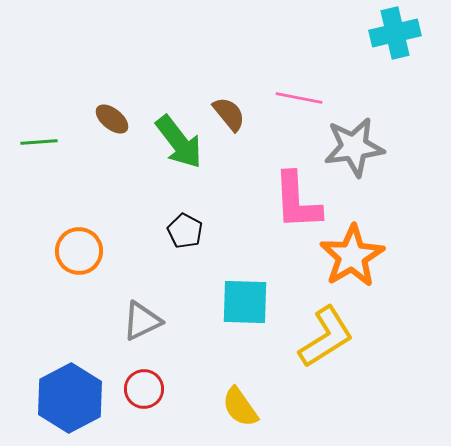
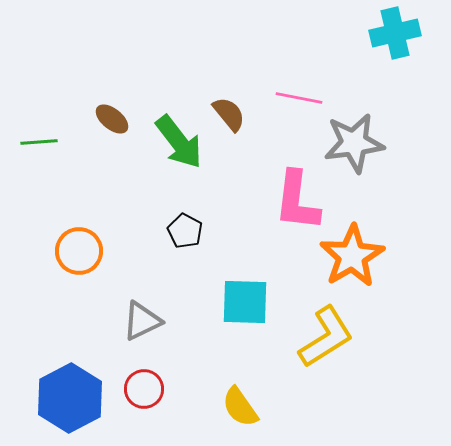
gray star: moved 4 px up
pink L-shape: rotated 10 degrees clockwise
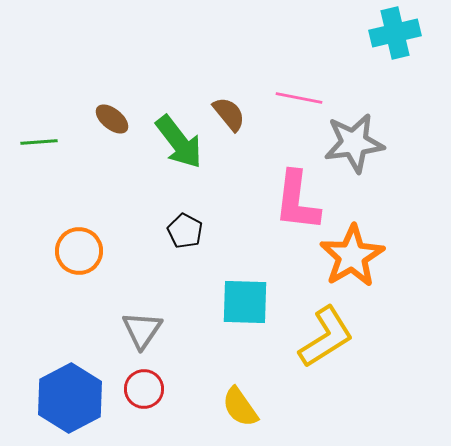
gray triangle: moved 9 px down; rotated 30 degrees counterclockwise
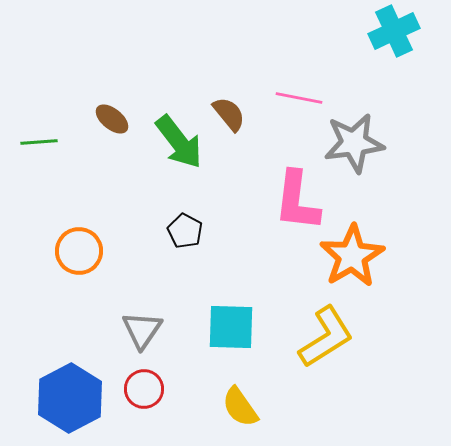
cyan cross: moved 1 px left, 2 px up; rotated 12 degrees counterclockwise
cyan square: moved 14 px left, 25 px down
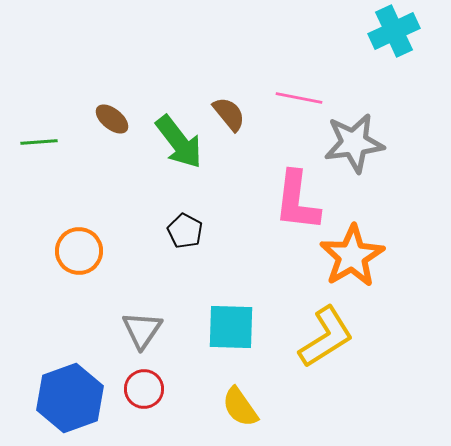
blue hexagon: rotated 8 degrees clockwise
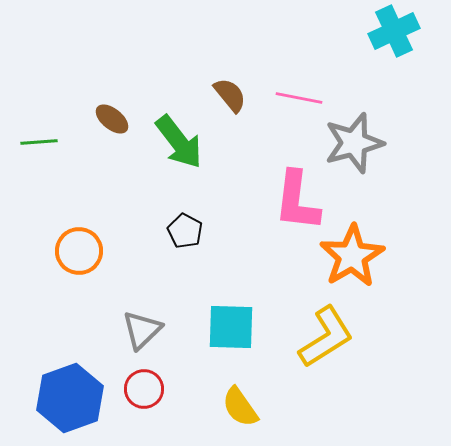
brown semicircle: moved 1 px right, 19 px up
gray star: rotated 8 degrees counterclockwise
gray triangle: rotated 12 degrees clockwise
